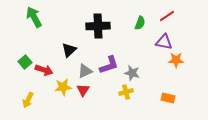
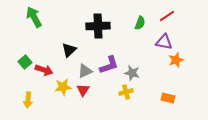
orange star: rotated 21 degrees counterclockwise
yellow arrow: rotated 21 degrees counterclockwise
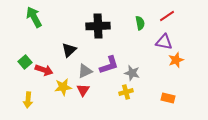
green semicircle: rotated 32 degrees counterclockwise
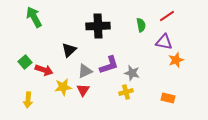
green semicircle: moved 1 px right, 2 px down
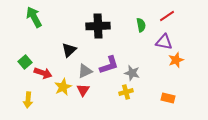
red arrow: moved 1 px left, 3 px down
yellow star: rotated 18 degrees counterclockwise
